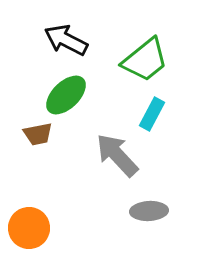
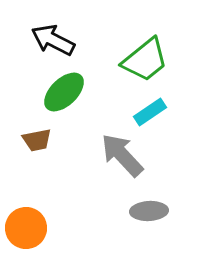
black arrow: moved 13 px left
green ellipse: moved 2 px left, 3 px up
cyan rectangle: moved 2 px left, 2 px up; rotated 28 degrees clockwise
brown trapezoid: moved 1 px left, 6 px down
gray arrow: moved 5 px right
orange circle: moved 3 px left
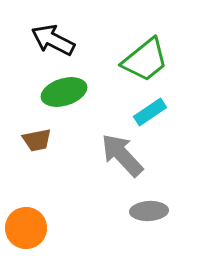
green ellipse: rotated 27 degrees clockwise
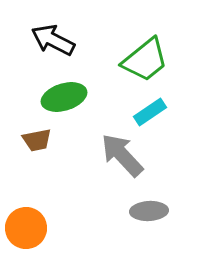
green ellipse: moved 5 px down
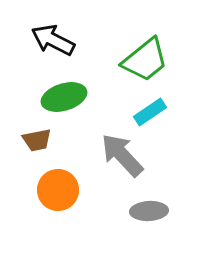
orange circle: moved 32 px right, 38 px up
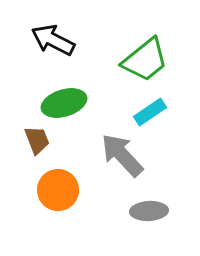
green ellipse: moved 6 px down
brown trapezoid: rotated 100 degrees counterclockwise
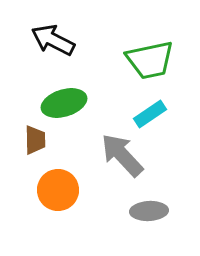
green trapezoid: moved 5 px right; rotated 27 degrees clockwise
cyan rectangle: moved 2 px down
brown trapezoid: moved 2 px left; rotated 20 degrees clockwise
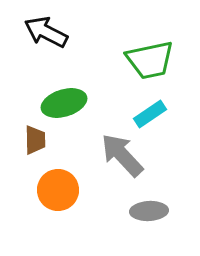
black arrow: moved 7 px left, 8 px up
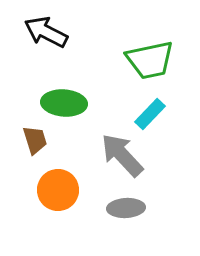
green ellipse: rotated 21 degrees clockwise
cyan rectangle: rotated 12 degrees counterclockwise
brown trapezoid: rotated 16 degrees counterclockwise
gray ellipse: moved 23 px left, 3 px up
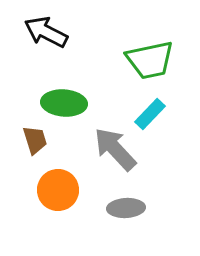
gray arrow: moved 7 px left, 6 px up
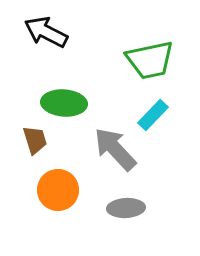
cyan rectangle: moved 3 px right, 1 px down
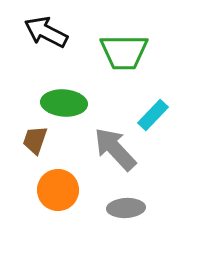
green trapezoid: moved 26 px left, 8 px up; rotated 12 degrees clockwise
brown trapezoid: rotated 144 degrees counterclockwise
